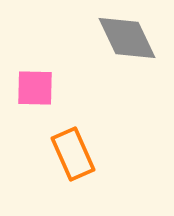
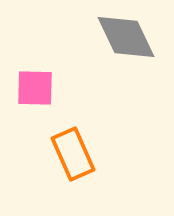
gray diamond: moved 1 px left, 1 px up
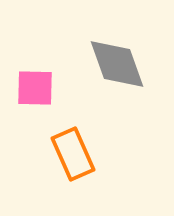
gray diamond: moved 9 px left, 27 px down; rotated 6 degrees clockwise
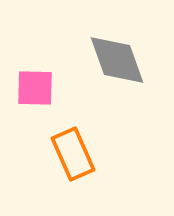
gray diamond: moved 4 px up
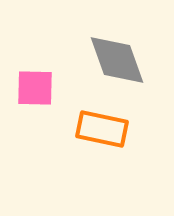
orange rectangle: moved 29 px right, 25 px up; rotated 54 degrees counterclockwise
